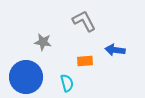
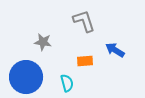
gray L-shape: rotated 10 degrees clockwise
blue arrow: rotated 24 degrees clockwise
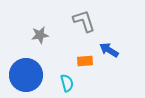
gray star: moved 3 px left, 7 px up; rotated 18 degrees counterclockwise
blue arrow: moved 6 px left
blue circle: moved 2 px up
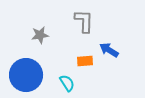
gray L-shape: rotated 20 degrees clockwise
cyan semicircle: rotated 18 degrees counterclockwise
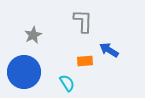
gray L-shape: moved 1 px left
gray star: moved 7 px left; rotated 18 degrees counterclockwise
blue circle: moved 2 px left, 3 px up
